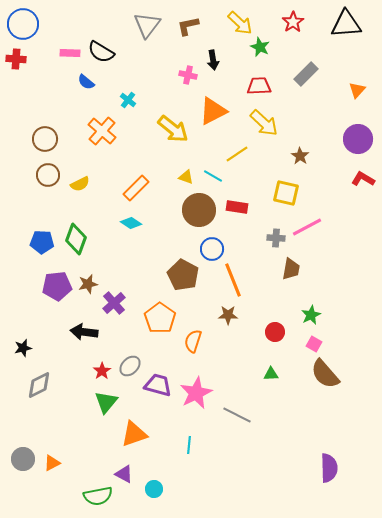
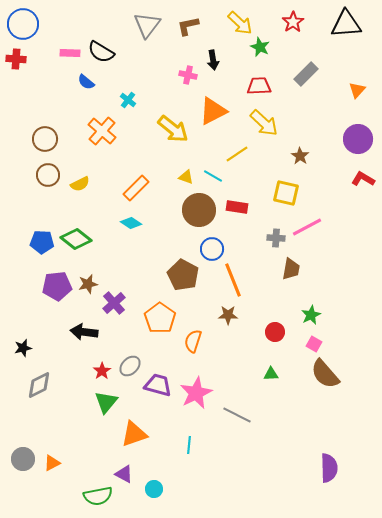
green diamond at (76, 239): rotated 72 degrees counterclockwise
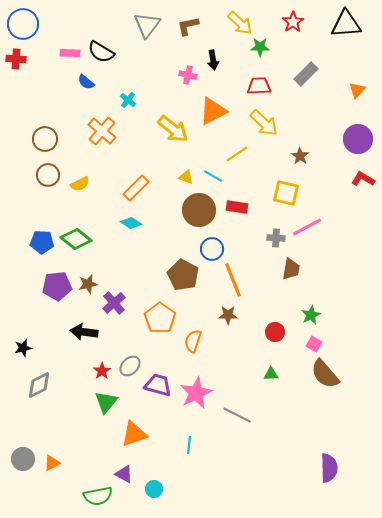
green star at (260, 47): rotated 24 degrees counterclockwise
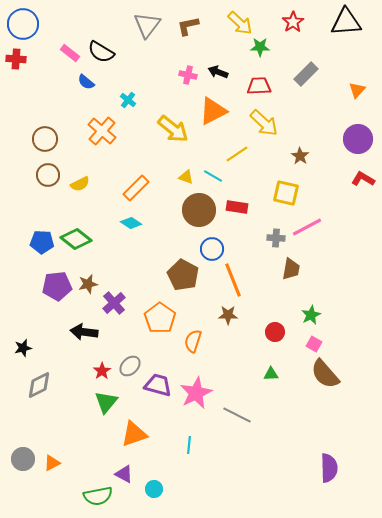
black triangle at (346, 24): moved 2 px up
pink rectangle at (70, 53): rotated 36 degrees clockwise
black arrow at (213, 60): moved 5 px right, 12 px down; rotated 120 degrees clockwise
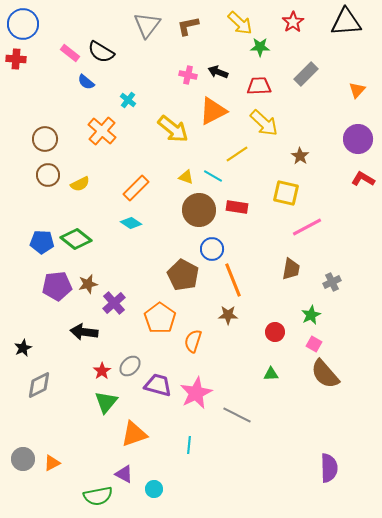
gray cross at (276, 238): moved 56 px right, 44 px down; rotated 30 degrees counterclockwise
black star at (23, 348): rotated 12 degrees counterclockwise
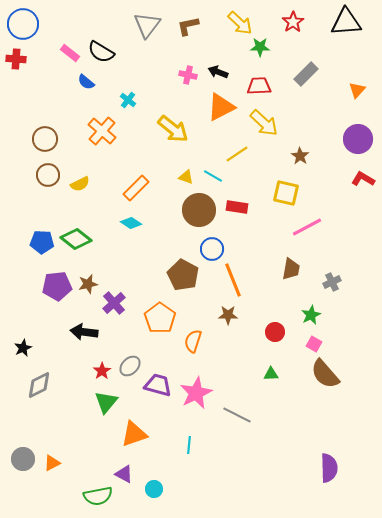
orange triangle at (213, 111): moved 8 px right, 4 px up
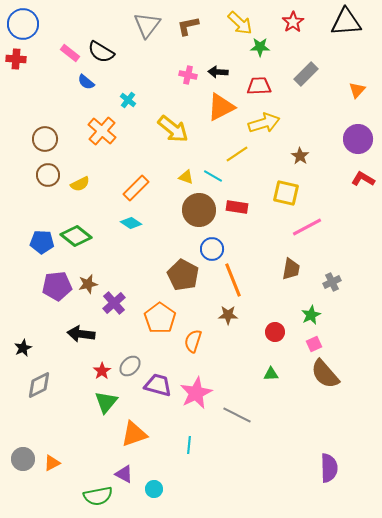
black arrow at (218, 72): rotated 18 degrees counterclockwise
yellow arrow at (264, 123): rotated 60 degrees counterclockwise
green diamond at (76, 239): moved 3 px up
black arrow at (84, 332): moved 3 px left, 2 px down
pink square at (314, 344): rotated 35 degrees clockwise
